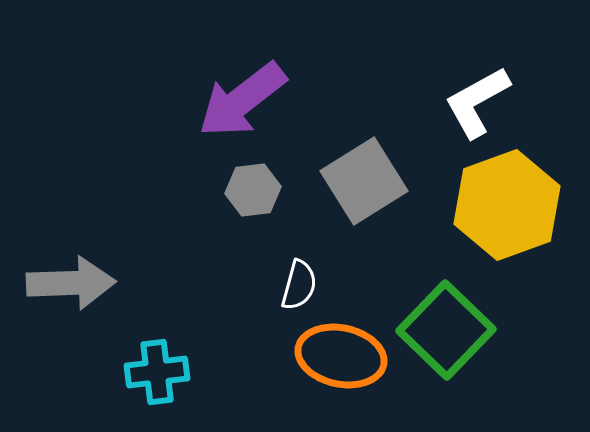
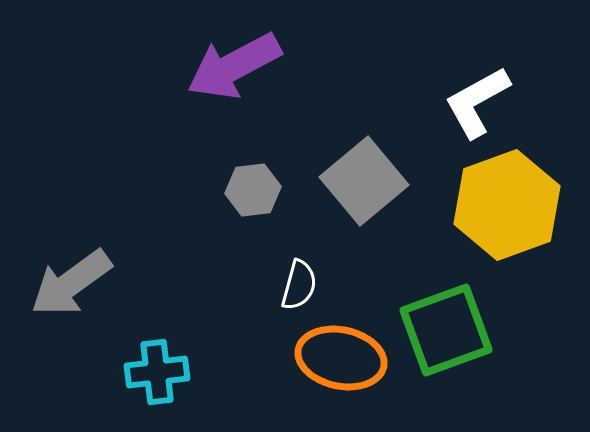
purple arrow: moved 8 px left, 34 px up; rotated 10 degrees clockwise
gray square: rotated 8 degrees counterclockwise
gray arrow: rotated 146 degrees clockwise
green square: rotated 26 degrees clockwise
orange ellipse: moved 2 px down
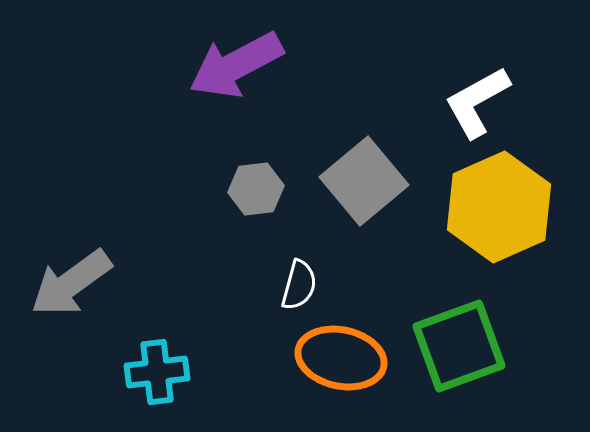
purple arrow: moved 2 px right, 1 px up
gray hexagon: moved 3 px right, 1 px up
yellow hexagon: moved 8 px left, 2 px down; rotated 4 degrees counterclockwise
green square: moved 13 px right, 16 px down
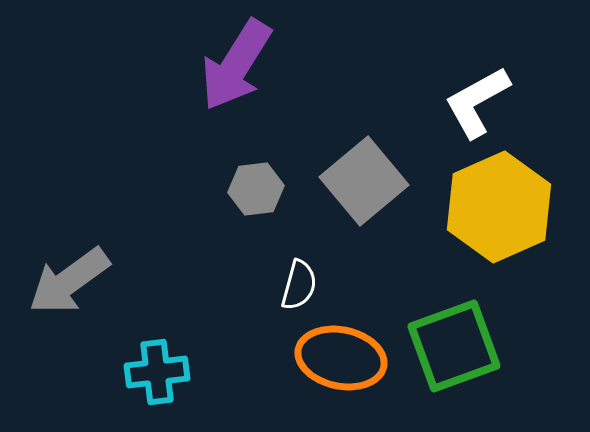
purple arrow: rotated 30 degrees counterclockwise
gray arrow: moved 2 px left, 2 px up
green square: moved 5 px left
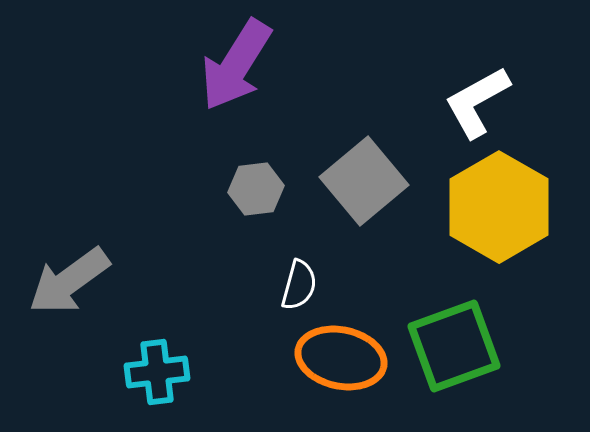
yellow hexagon: rotated 6 degrees counterclockwise
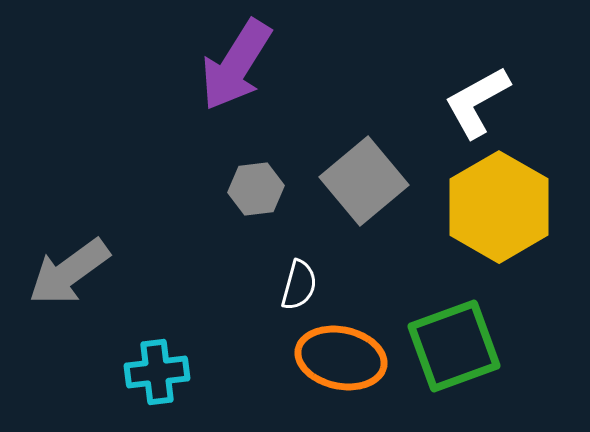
gray arrow: moved 9 px up
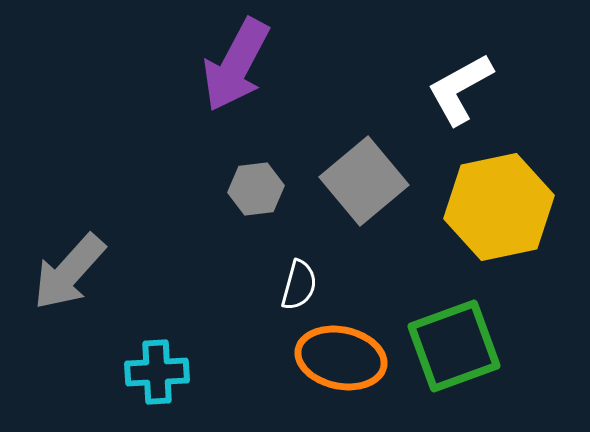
purple arrow: rotated 4 degrees counterclockwise
white L-shape: moved 17 px left, 13 px up
yellow hexagon: rotated 18 degrees clockwise
gray arrow: rotated 12 degrees counterclockwise
cyan cross: rotated 4 degrees clockwise
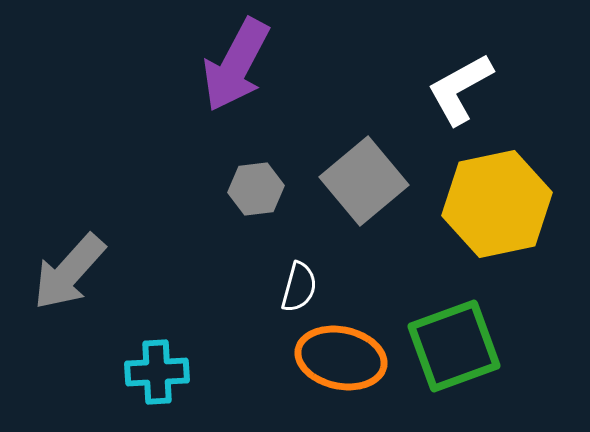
yellow hexagon: moved 2 px left, 3 px up
white semicircle: moved 2 px down
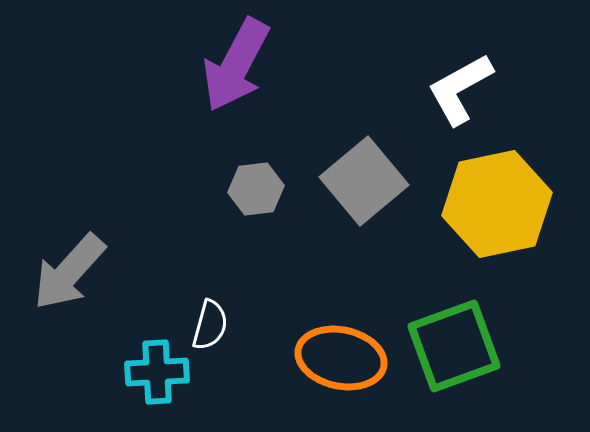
white semicircle: moved 89 px left, 38 px down
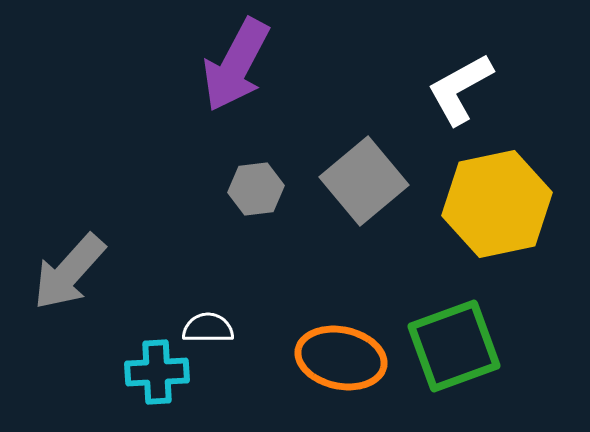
white semicircle: moved 2 px left, 3 px down; rotated 105 degrees counterclockwise
